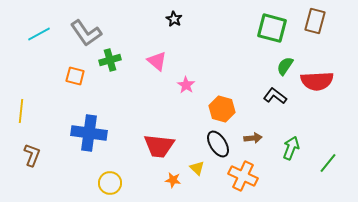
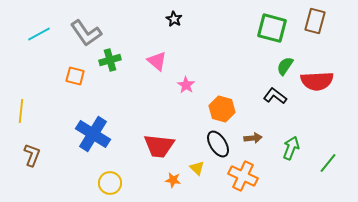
blue cross: moved 4 px right, 1 px down; rotated 24 degrees clockwise
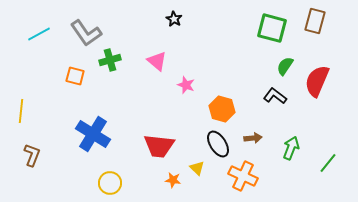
red semicircle: rotated 116 degrees clockwise
pink star: rotated 12 degrees counterclockwise
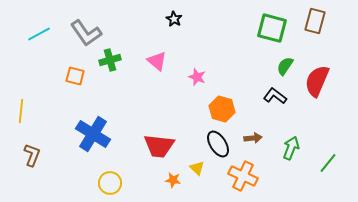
pink star: moved 11 px right, 8 px up
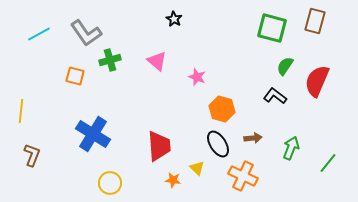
red trapezoid: rotated 100 degrees counterclockwise
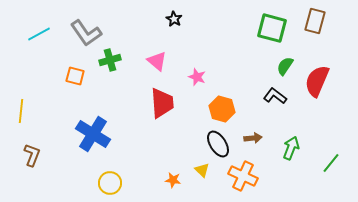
red trapezoid: moved 3 px right, 43 px up
green line: moved 3 px right
yellow triangle: moved 5 px right, 2 px down
